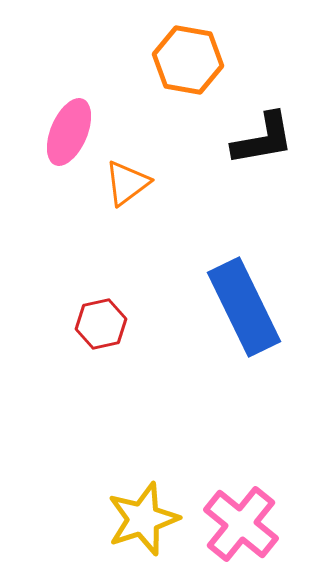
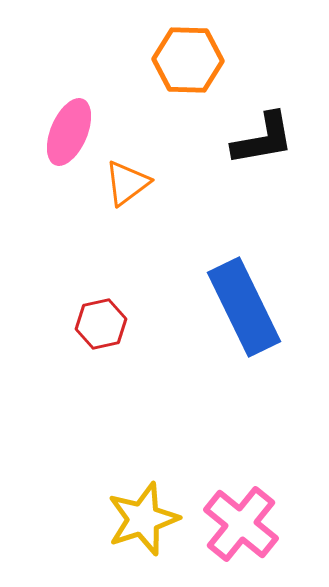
orange hexagon: rotated 8 degrees counterclockwise
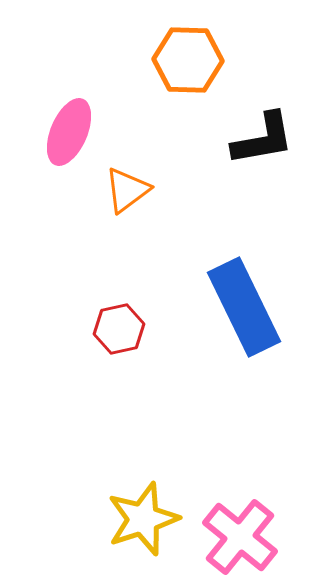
orange triangle: moved 7 px down
red hexagon: moved 18 px right, 5 px down
pink cross: moved 1 px left, 13 px down
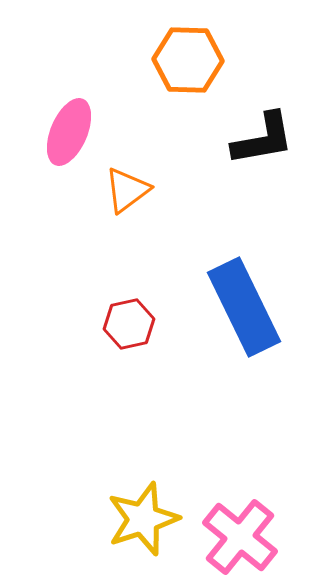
red hexagon: moved 10 px right, 5 px up
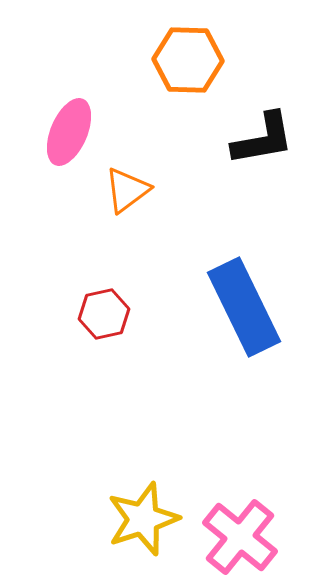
red hexagon: moved 25 px left, 10 px up
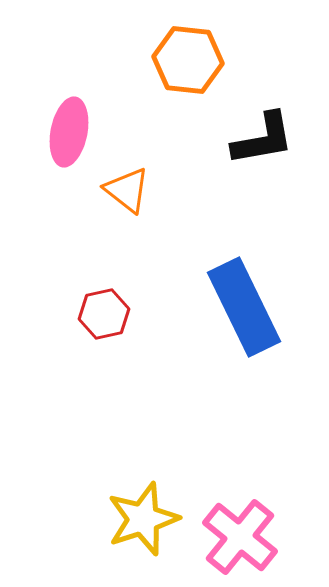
orange hexagon: rotated 4 degrees clockwise
pink ellipse: rotated 12 degrees counterclockwise
orange triangle: rotated 45 degrees counterclockwise
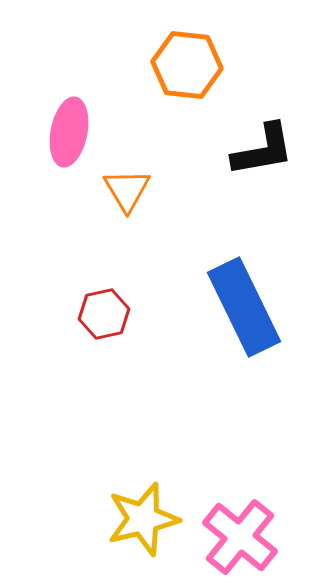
orange hexagon: moved 1 px left, 5 px down
black L-shape: moved 11 px down
orange triangle: rotated 21 degrees clockwise
yellow star: rotated 4 degrees clockwise
